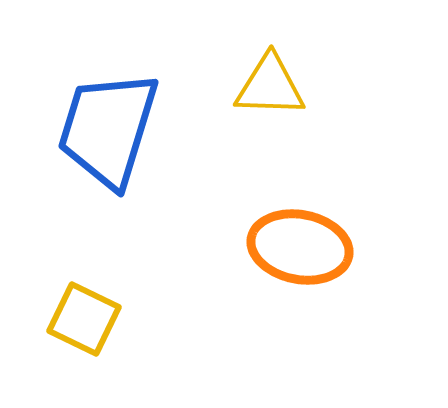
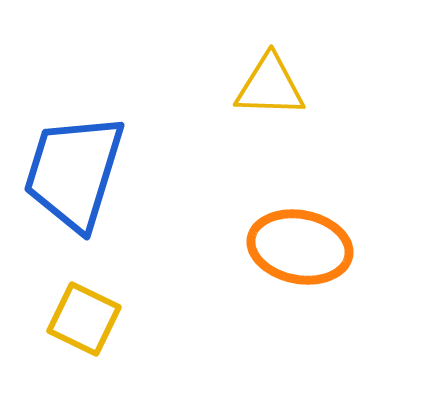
blue trapezoid: moved 34 px left, 43 px down
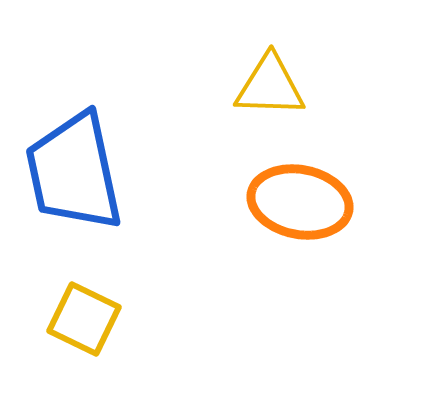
blue trapezoid: rotated 29 degrees counterclockwise
orange ellipse: moved 45 px up
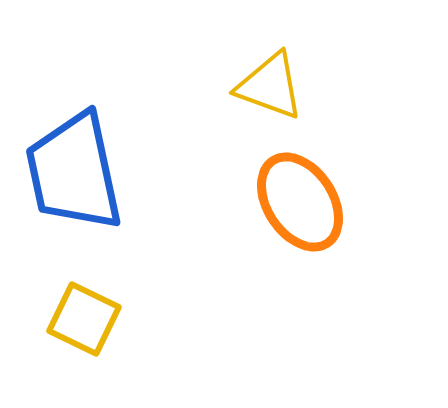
yellow triangle: rotated 18 degrees clockwise
orange ellipse: rotated 46 degrees clockwise
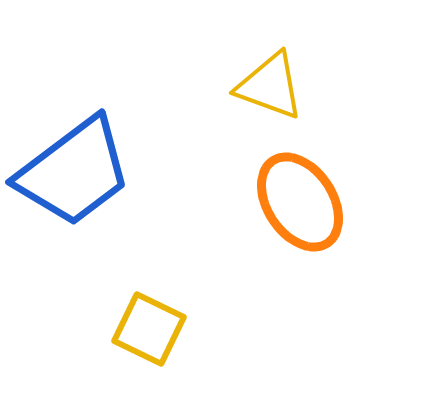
blue trapezoid: rotated 115 degrees counterclockwise
yellow square: moved 65 px right, 10 px down
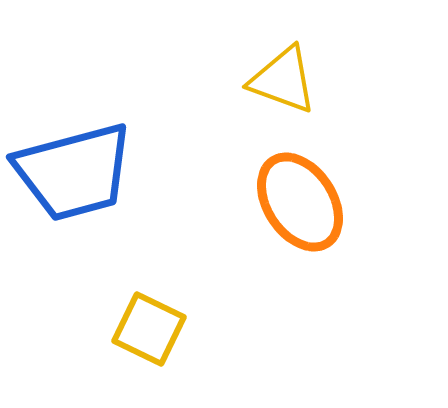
yellow triangle: moved 13 px right, 6 px up
blue trapezoid: rotated 22 degrees clockwise
